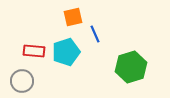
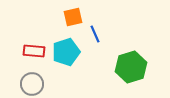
gray circle: moved 10 px right, 3 px down
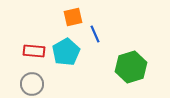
cyan pentagon: rotated 12 degrees counterclockwise
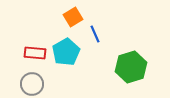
orange square: rotated 18 degrees counterclockwise
red rectangle: moved 1 px right, 2 px down
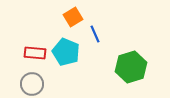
cyan pentagon: rotated 20 degrees counterclockwise
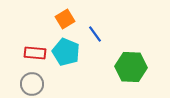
orange square: moved 8 px left, 2 px down
blue line: rotated 12 degrees counterclockwise
green hexagon: rotated 20 degrees clockwise
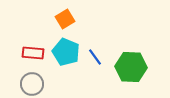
blue line: moved 23 px down
red rectangle: moved 2 px left
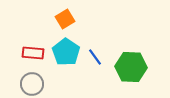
cyan pentagon: rotated 12 degrees clockwise
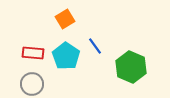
cyan pentagon: moved 4 px down
blue line: moved 11 px up
green hexagon: rotated 20 degrees clockwise
